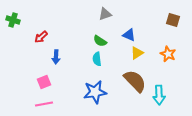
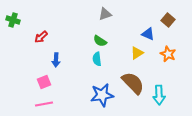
brown square: moved 5 px left; rotated 24 degrees clockwise
blue triangle: moved 19 px right, 1 px up
blue arrow: moved 3 px down
brown semicircle: moved 2 px left, 2 px down
blue star: moved 7 px right, 3 px down
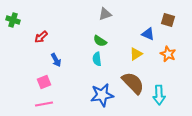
brown square: rotated 24 degrees counterclockwise
yellow triangle: moved 1 px left, 1 px down
blue arrow: rotated 32 degrees counterclockwise
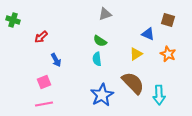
blue star: rotated 20 degrees counterclockwise
